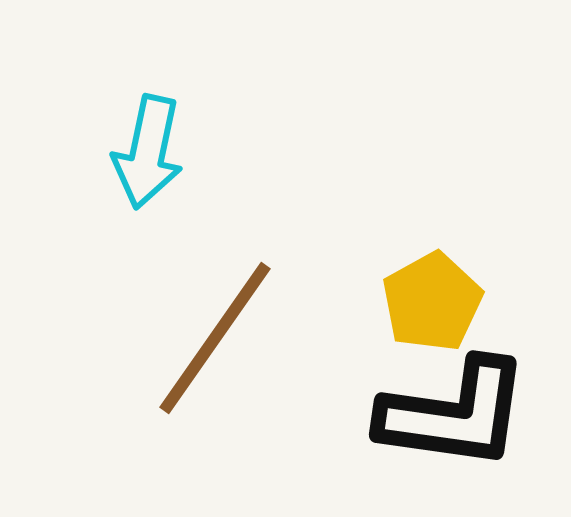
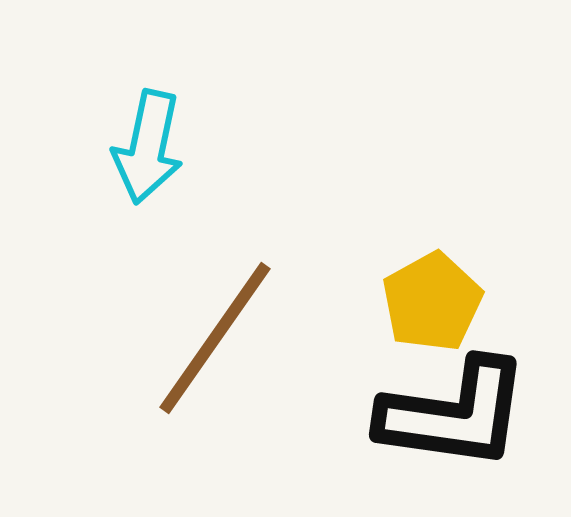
cyan arrow: moved 5 px up
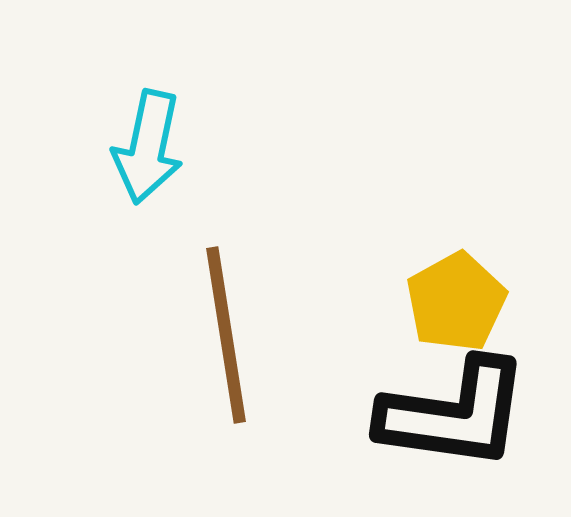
yellow pentagon: moved 24 px right
brown line: moved 11 px right, 3 px up; rotated 44 degrees counterclockwise
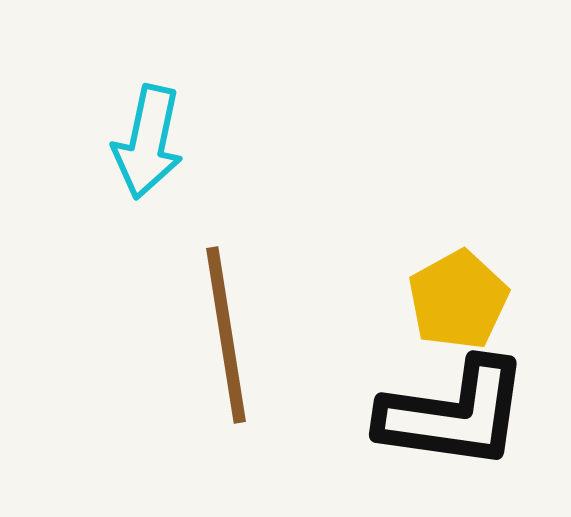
cyan arrow: moved 5 px up
yellow pentagon: moved 2 px right, 2 px up
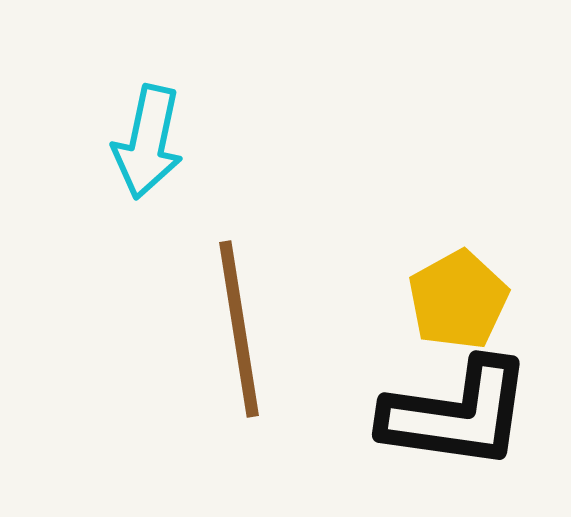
brown line: moved 13 px right, 6 px up
black L-shape: moved 3 px right
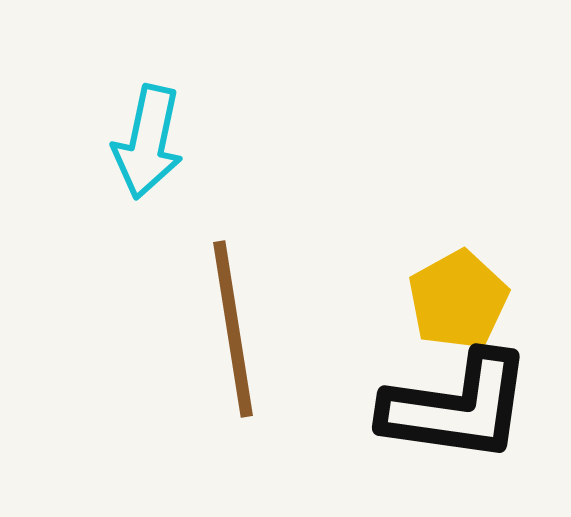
brown line: moved 6 px left
black L-shape: moved 7 px up
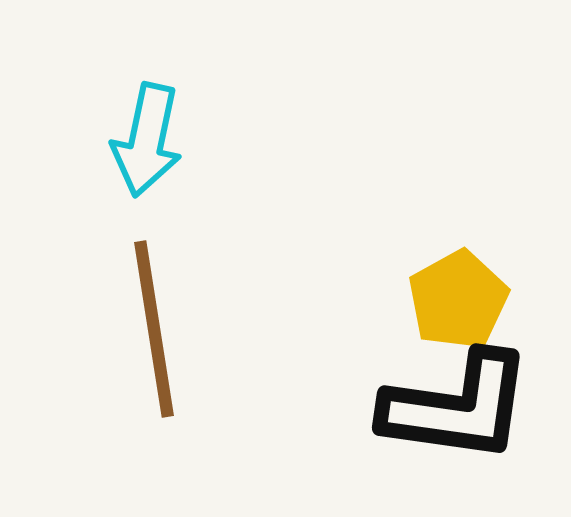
cyan arrow: moved 1 px left, 2 px up
brown line: moved 79 px left
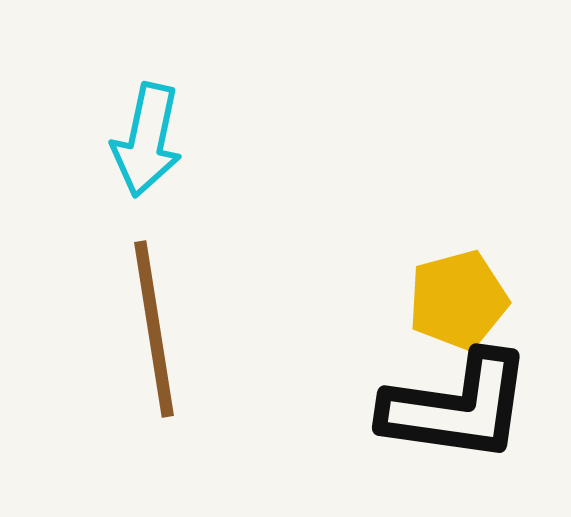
yellow pentagon: rotated 14 degrees clockwise
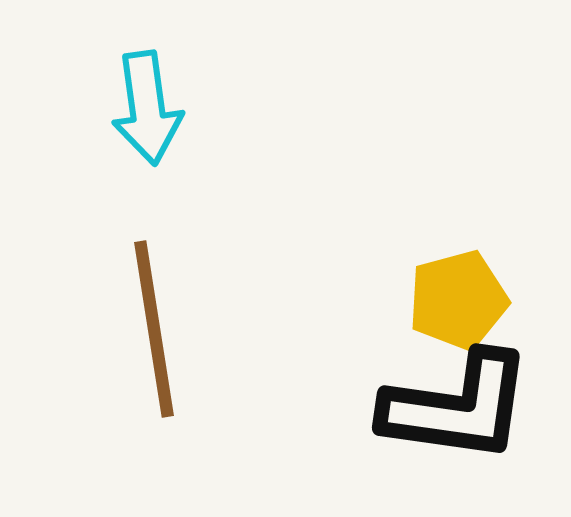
cyan arrow: moved 32 px up; rotated 20 degrees counterclockwise
